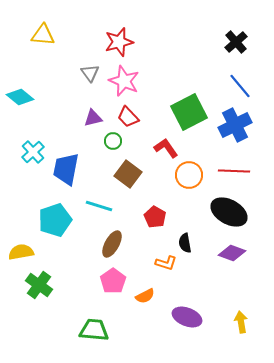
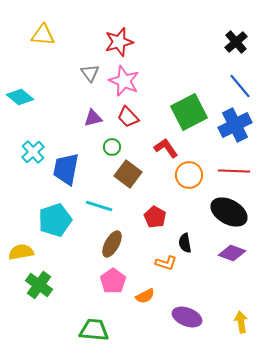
green circle: moved 1 px left, 6 px down
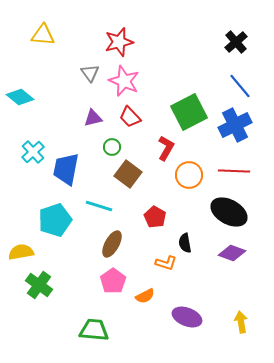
red trapezoid: moved 2 px right
red L-shape: rotated 65 degrees clockwise
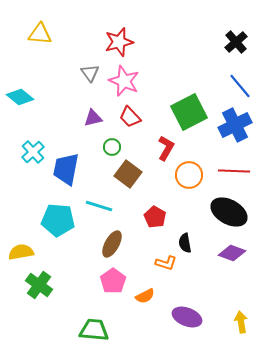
yellow triangle: moved 3 px left, 1 px up
cyan pentagon: moved 3 px right; rotated 24 degrees clockwise
